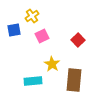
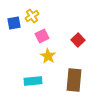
blue square: moved 7 px up
yellow star: moved 4 px left, 8 px up
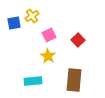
pink square: moved 7 px right, 1 px up
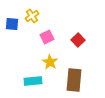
blue square: moved 2 px left, 1 px down; rotated 16 degrees clockwise
pink square: moved 2 px left, 2 px down
yellow star: moved 2 px right, 6 px down
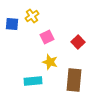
red square: moved 2 px down
yellow star: rotated 14 degrees counterclockwise
